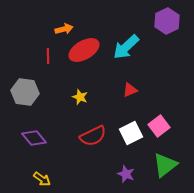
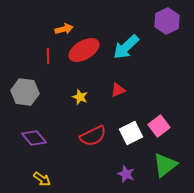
red triangle: moved 12 px left
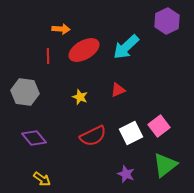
orange arrow: moved 3 px left; rotated 18 degrees clockwise
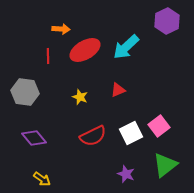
red ellipse: moved 1 px right
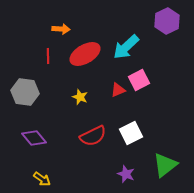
red ellipse: moved 4 px down
pink square: moved 20 px left, 46 px up; rotated 10 degrees clockwise
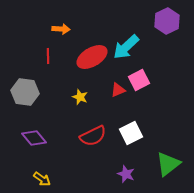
red ellipse: moved 7 px right, 3 px down
green triangle: moved 3 px right, 1 px up
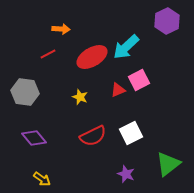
red line: moved 2 px up; rotated 63 degrees clockwise
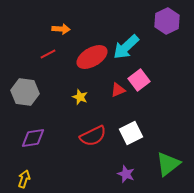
pink square: rotated 10 degrees counterclockwise
purple diamond: moved 1 px left; rotated 60 degrees counterclockwise
yellow arrow: moved 18 px left; rotated 108 degrees counterclockwise
